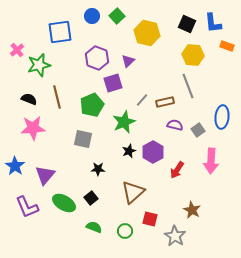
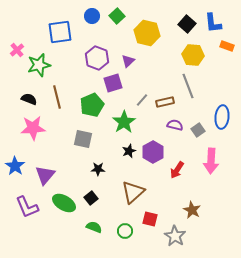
black square at (187, 24): rotated 18 degrees clockwise
green star at (124, 122): rotated 10 degrees counterclockwise
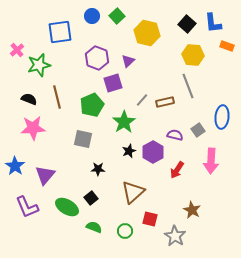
purple semicircle at (175, 125): moved 10 px down
green ellipse at (64, 203): moved 3 px right, 4 px down
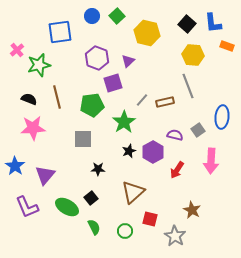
green pentagon at (92, 105): rotated 15 degrees clockwise
gray square at (83, 139): rotated 12 degrees counterclockwise
green semicircle at (94, 227): rotated 42 degrees clockwise
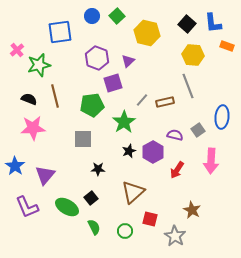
brown line at (57, 97): moved 2 px left, 1 px up
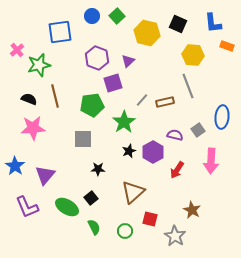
black square at (187, 24): moved 9 px left; rotated 18 degrees counterclockwise
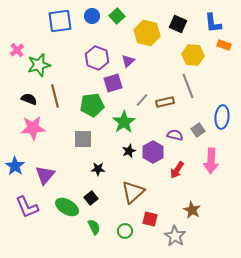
blue square at (60, 32): moved 11 px up
orange rectangle at (227, 46): moved 3 px left, 1 px up
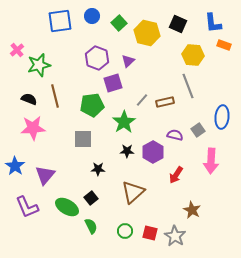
green square at (117, 16): moved 2 px right, 7 px down
black star at (129, 151): moved 2 px left; rotated 24 degrees clockwise
red arrow at (177, 170): moved 1 px left, 5 px down
red square at (150, 219): moved 14 px down
green semicircle at (94, 227): moved 3 px left, 1 px up
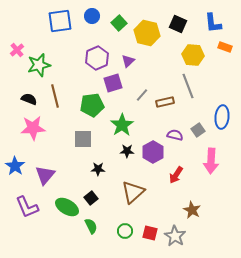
orange rectangle at (224, 45): moved 1 px right, 2 px down
purple hexagon at (97, 58): rotated 15 degrees clockwise
gray line at (142, 100): moved 5 px up
green star at (124, 122): moved 2 px left, 3 px down
